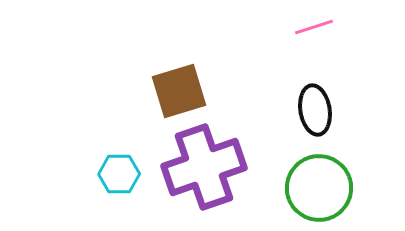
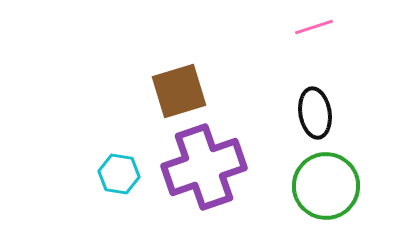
black ellipse: moved 3 px down
cyan hexagon: rotated 9 degrees clockwise
green circle: moved 7 px right, 2 px up
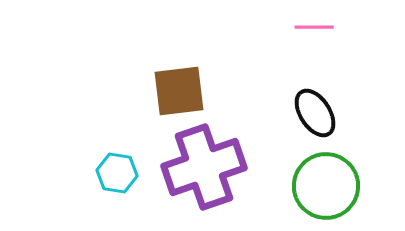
pink line: rotated 18 degrees clockwise
brown square: rotated 10 degrees clockwise
black ellipse: rotated 24 degrees counterclockwise
cyan hexagon: moved 2 px left, 1 px up
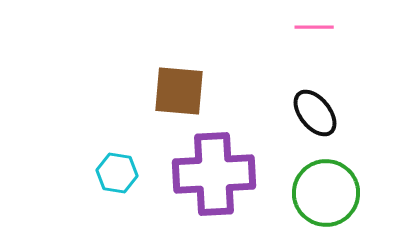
brown square: rotated 12 degrees clockwise
black ellipse: rotated 6 degrees counterclockwise
purple cross: moved 10 px right, 7 px down; rotated 16 degrees clockwise
green circle: moved 7 px down
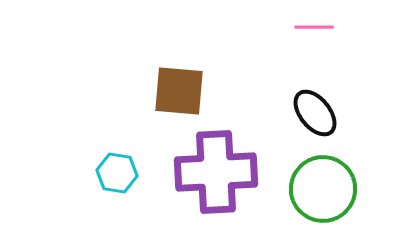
purple cross: moved 2 px right, 2 px up
green circle: moved 3 px left, 4 px up
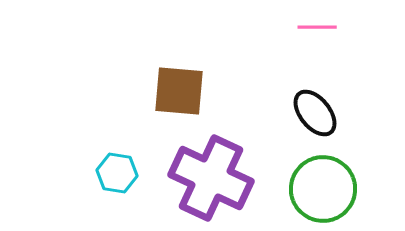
pink line: moved 3 px right
purple cross: moved 5 px left, 6 px down; rotated 28 degrees clockwise
